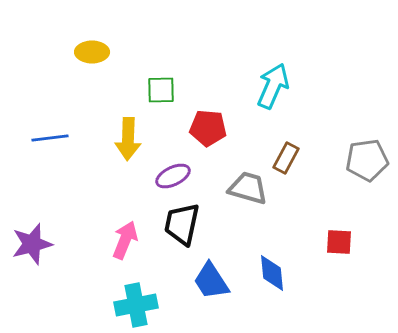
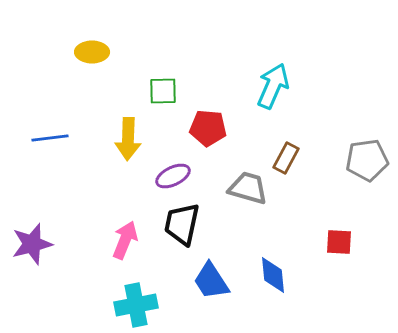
green square: moved 2 px right, 1 px down
blue diamond: moved 1 px right, 2 px down
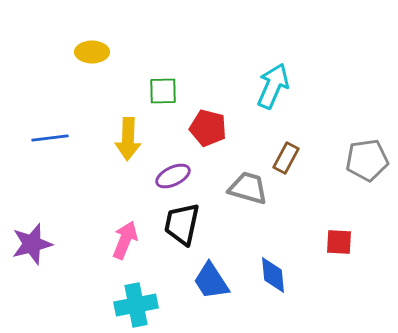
red pentagon: rotated 9 degrees clockwise
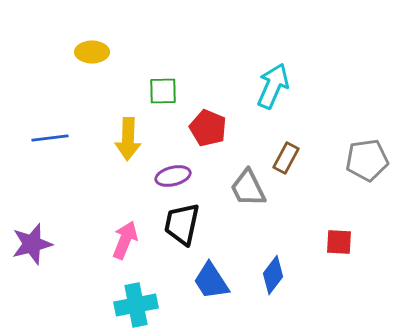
red pentagon: rotated 9 degrees clockwise
purple ellipse: rotated 12 degrees clockwise
gray trapezoid: rotated 132 degrees counterclockwise
blue diamond: rotated 42 degrees clockwise
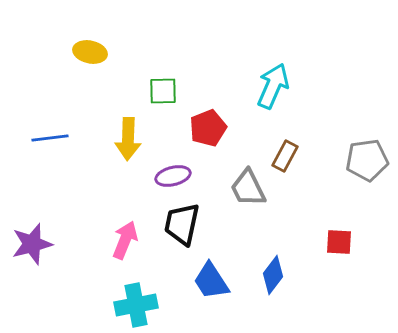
yellow ellipse: moved 2 px left; rotated 12 degrees clockwise
red pentagon: rotated 27 degrees clockwise
brown rectangle: moved 1 px left, 2 px up
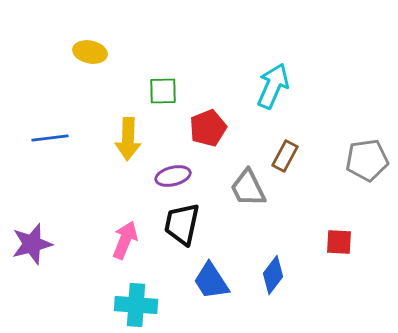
cyan cross: rotated 15 degrees clockwise
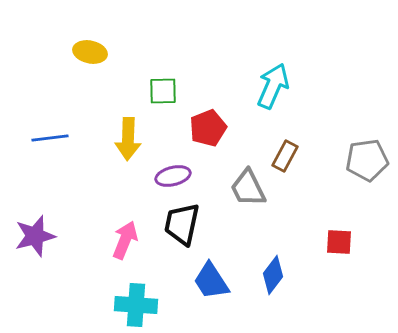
purple star: moved 3 px right, 8 px up
